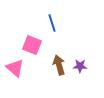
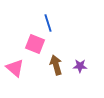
blue line: moved 4 px left
pink square: moved 3 px right, 1 px up
brown arrow: moved 3 px left
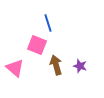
pink square: moved 2 px right, 1 px down
purple star: rotated 16 degrees clockwise
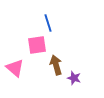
pink square: rotated 30 degrees counterclockwise
purple star: moved 6 px left, 12 px down
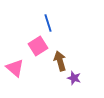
pink square: moved 1 px right, 1 px down; rotated 24 degrees counterclockwise
brown arrow: moved 4 px right, 4 px up
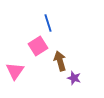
pink triangle: moved 3 px down; rotated 24 degrees clockwise
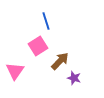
blue line: moved 2 px left, 2 px up
brown arrow: rotated 60 degrees clockwise
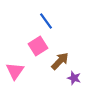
blue line: rotated 18 degrees counterclockwise
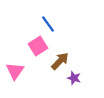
blue line: moved 2 px right, 3 px down
